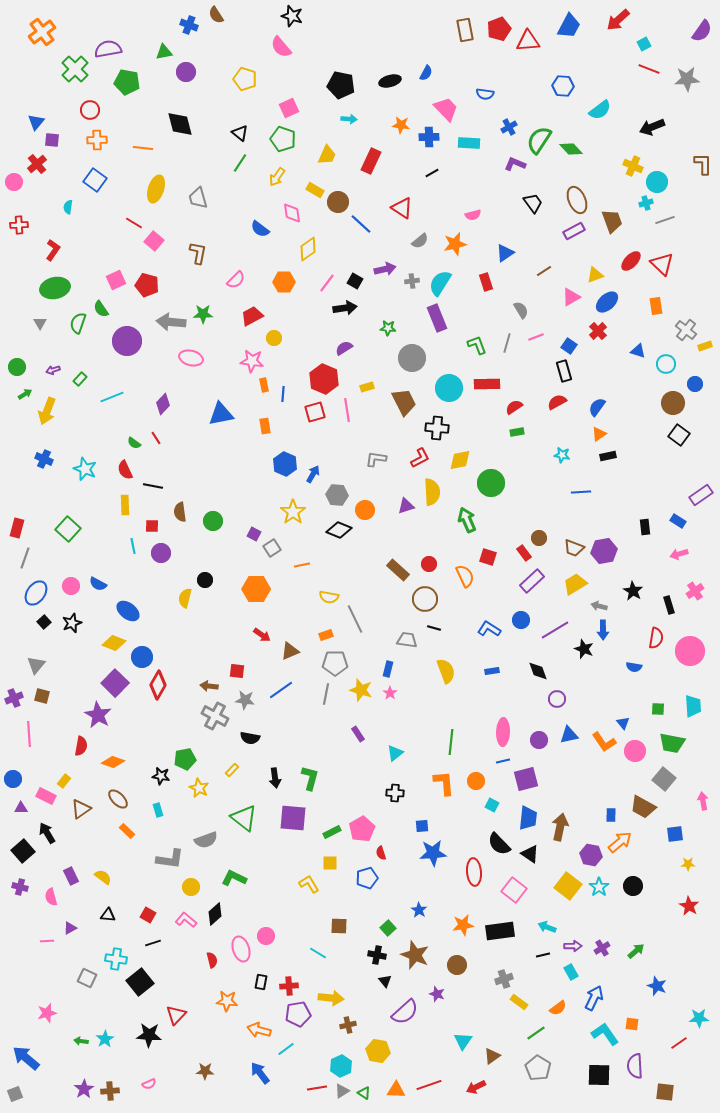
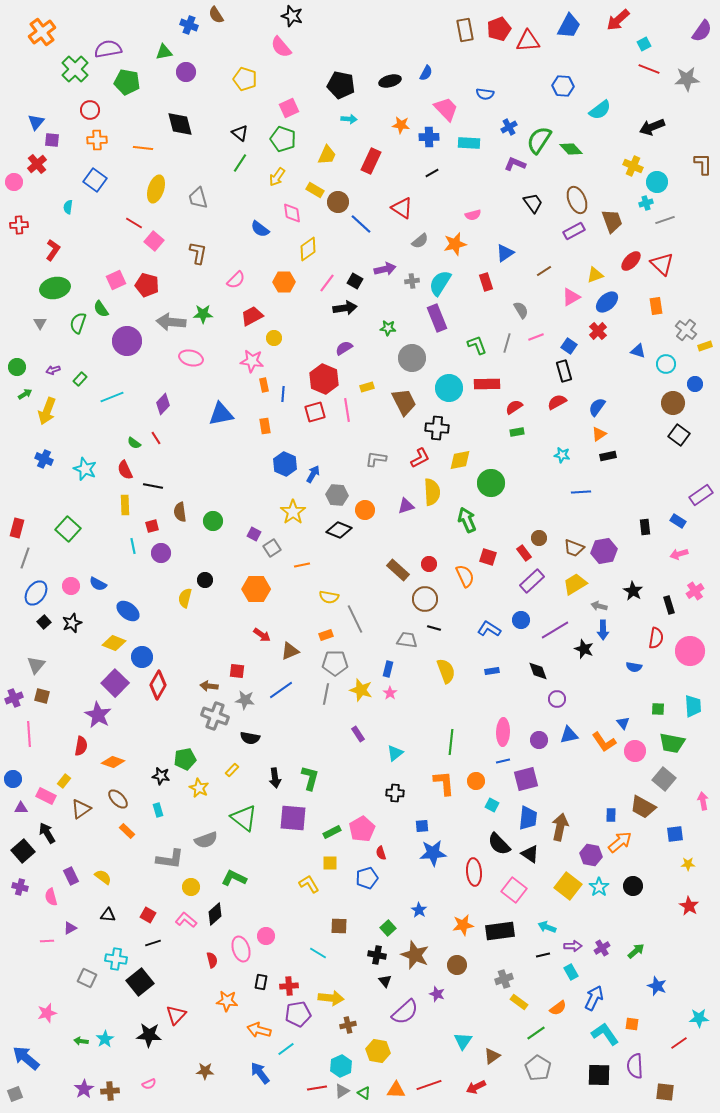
red square at (152, 526): rotated 16 degrees counterclockwise
gray cross at (215, 716): rotated 8 degrees counterclockwise
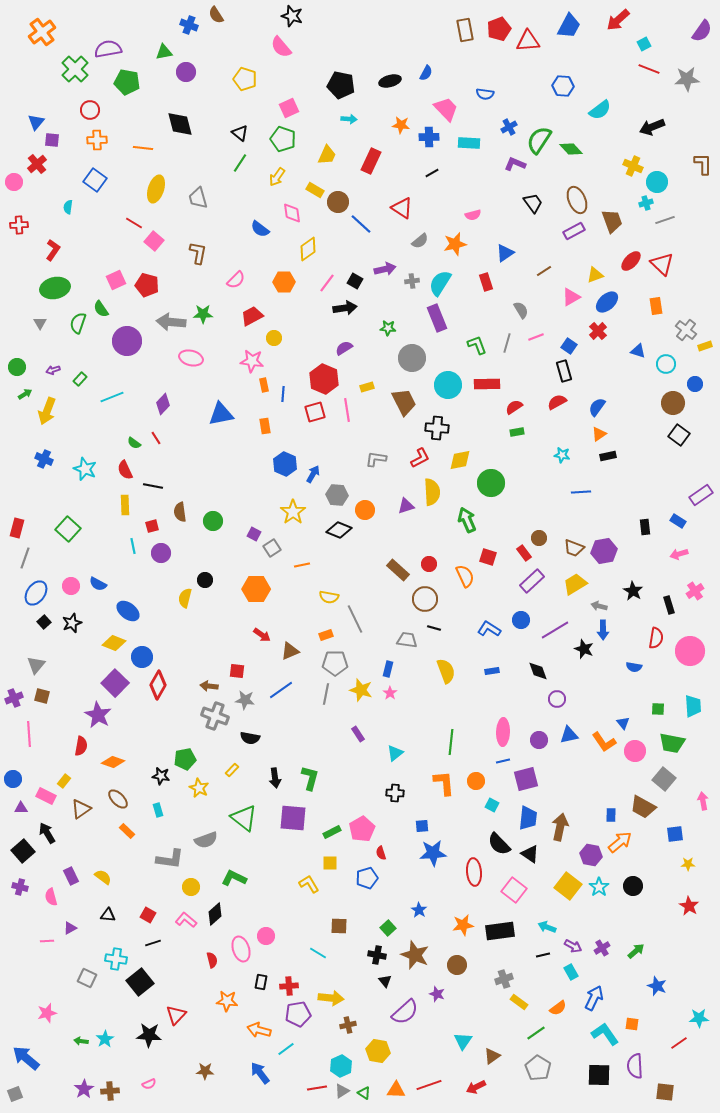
cyan circle at (449, 388): moved 1 px left, 3 px up
purple arrow at (573, 946): rotated 30 degrees clockwise
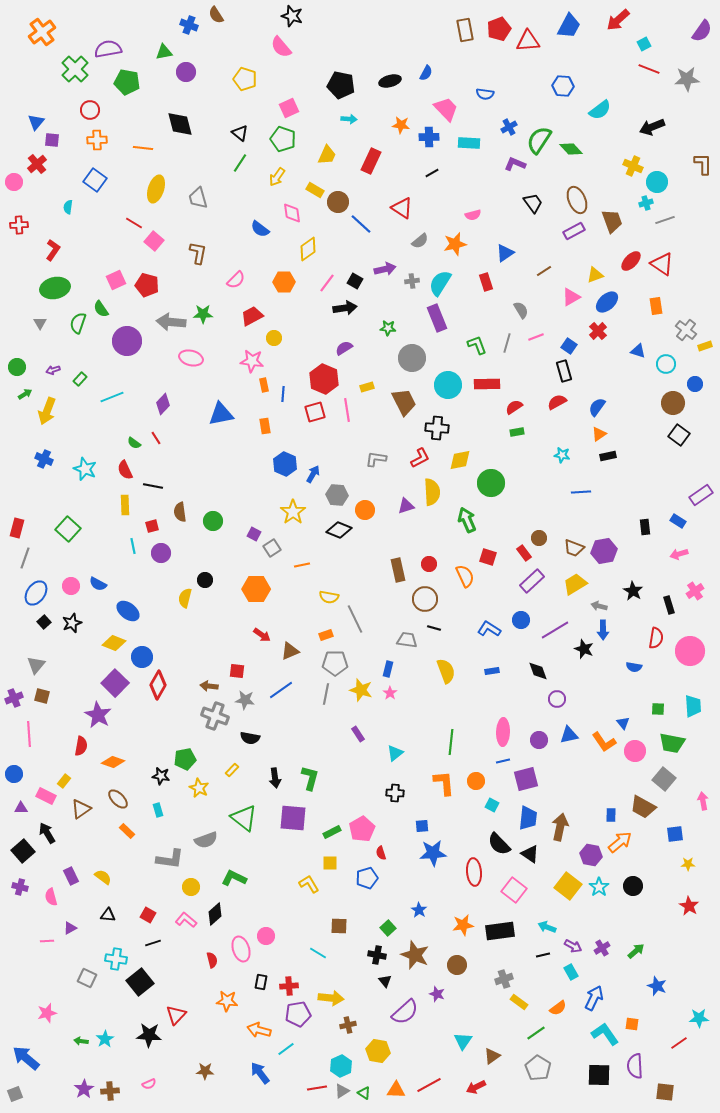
red triangle at (662, 264): rotated 10 degrees counterclockwise
brown rectangle at (398, 570): rotated 35 degrees clockwise
blue circle at (13, 779): moved 1 px right, 5 px up
red line at (429, 1085): rotated 10 degrees counterclockwise
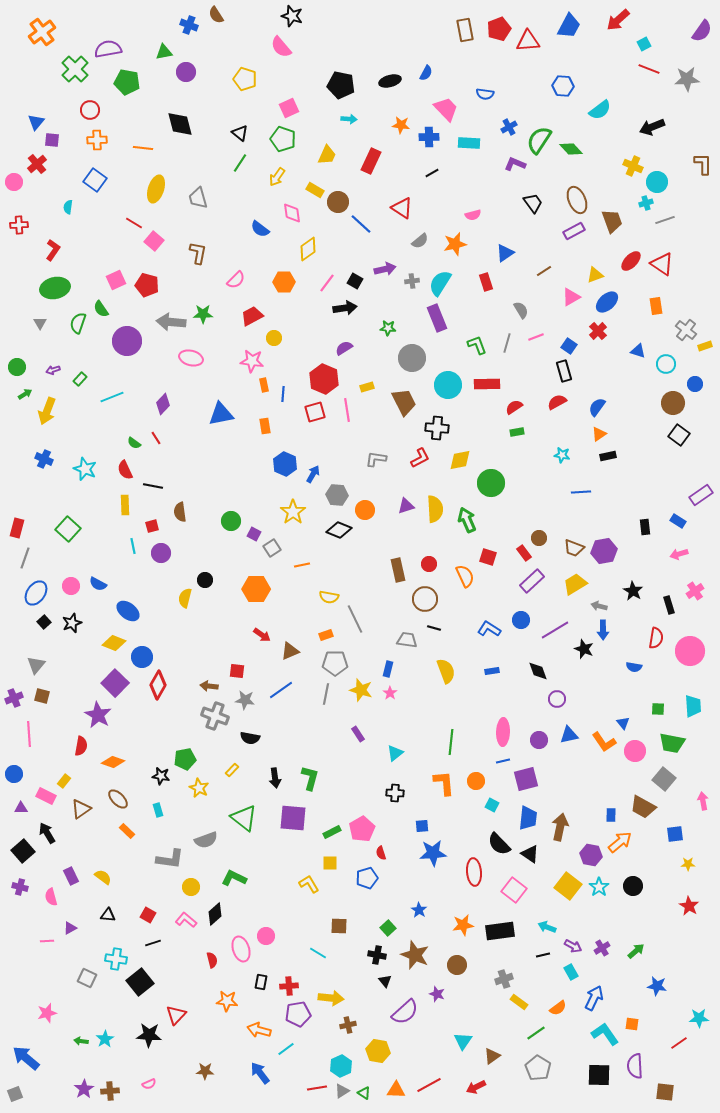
yellow semicircle at (432, 492): moved 3 px right, 17 px down
green circle at (213, 521): moved 18 px right
blue star at (657, 986): rotated 12 degrees counterclockwise
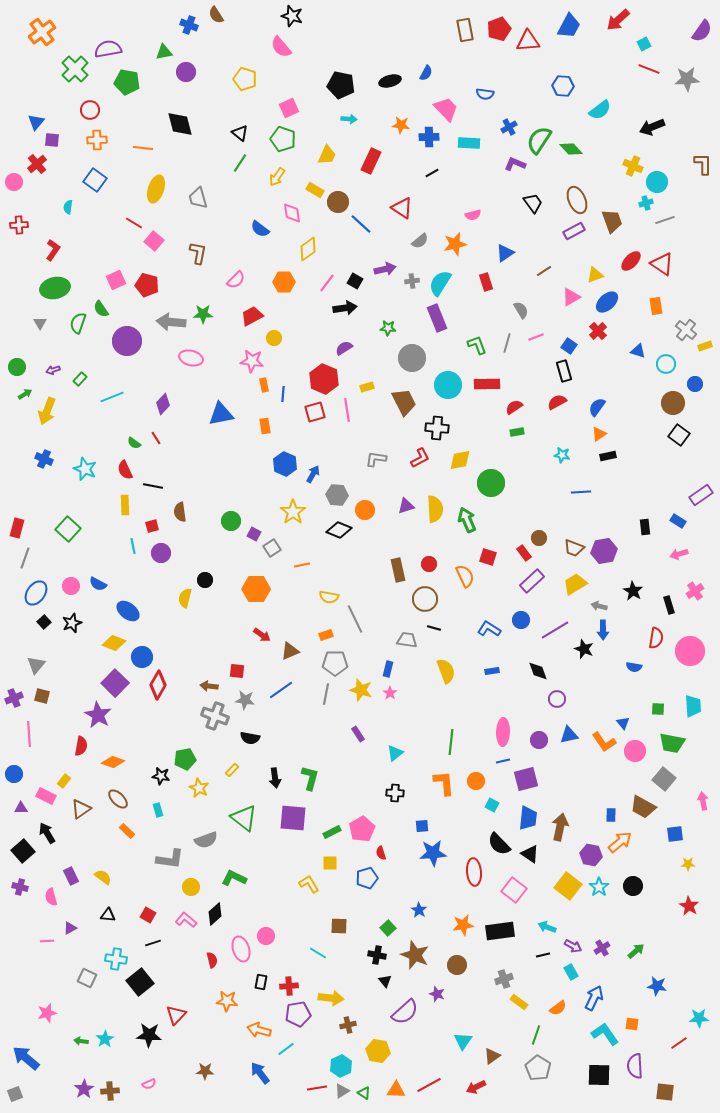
green line at (536, 1033): moved 2 px down; rotated 36 degrees counterclockwise
